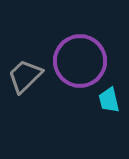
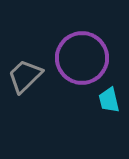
purple circle: moved 2 px right, 3 px up
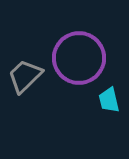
purple circle: moved 3 px left
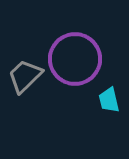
purple circle: moved 4 px left, 1 px down
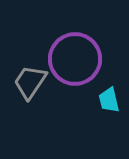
gray trapezoid: moved 5 px right, 6 px down; rotated 12 degrees counterclockwise
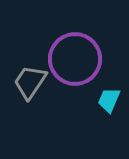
cyan trapezoid: rotated 36 degrees clockwise
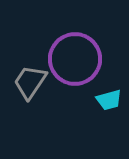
cyan trapezoid: rotated 128 degrees counterclockwise
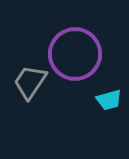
purple circle: moved 5 px up
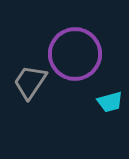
cyan trapezoid: moved 1 px right, 2 px down
